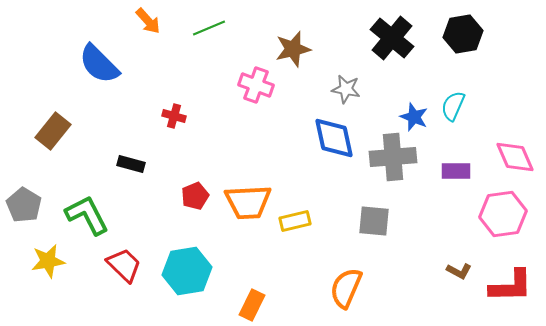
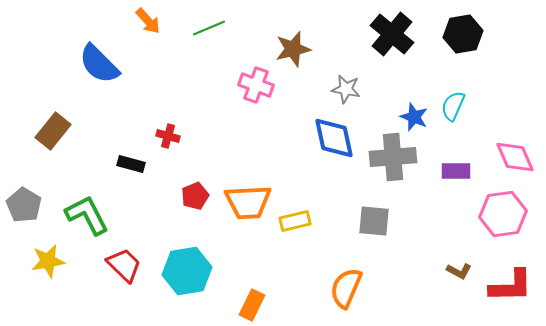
black cross: moved 4 px up
red cross: moved 6 px left, 20 px down
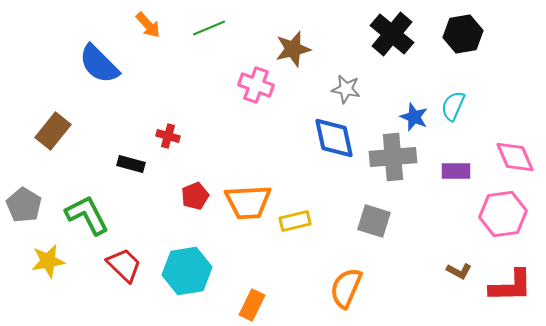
orange arrow: moved 4 px down
gray square: rotated 12 degrees clockwise
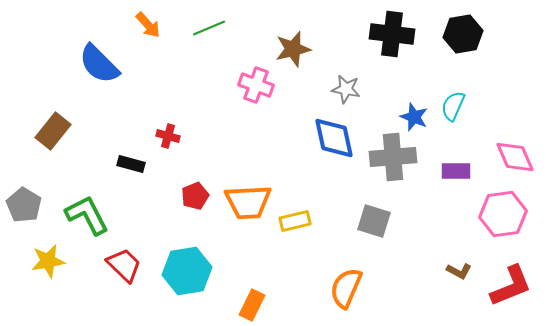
black cross: rotated 33 degrees counterclockwise
red L-shape: rotated 21 degrees counterclockwise
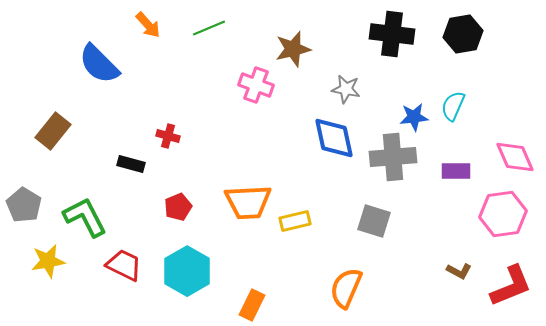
blue star: rotated 28 degrees counterclockwise
red pentagon: moved 17 px left, 11 px down
green L-shape: moved 2 px left, 2 px down
red trapezoid: rotated 18 degrees counterclockwise
cyan hexagon: rotated 21 degrees counterclockwise
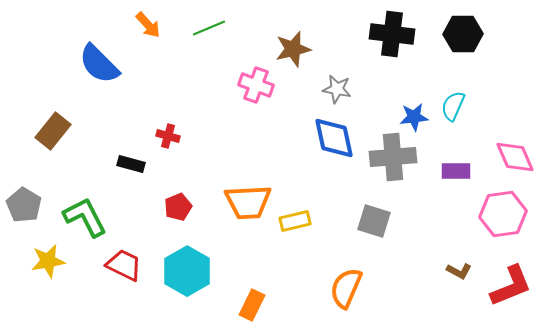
black hexagon: rotated 9 degrees clockwise
gray star: moved 9 px left
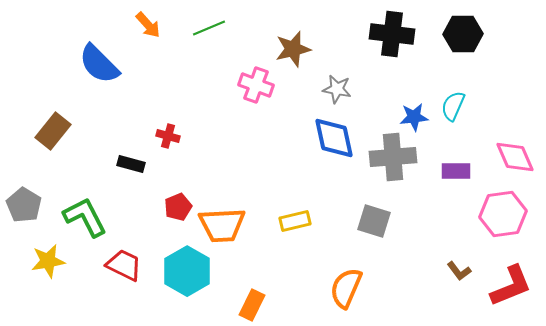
orange trapezoid: moved 26 px left, 23 px down
brown L-shape: rotated 25 degrees clockwise
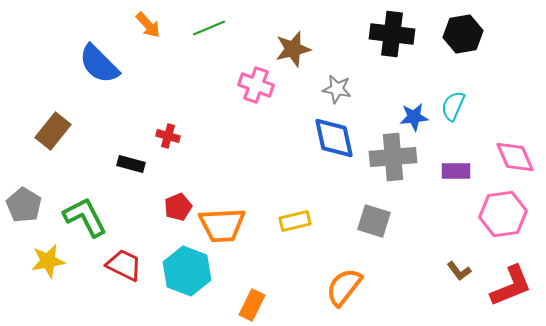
black hexagon: rotated 9 degrees counterclockwise
cyan hexagon: rotated 9 degrees counterclockwise
orange semicircle: moved 2 px left, 1 px up; rotated 15 degrees clockwise
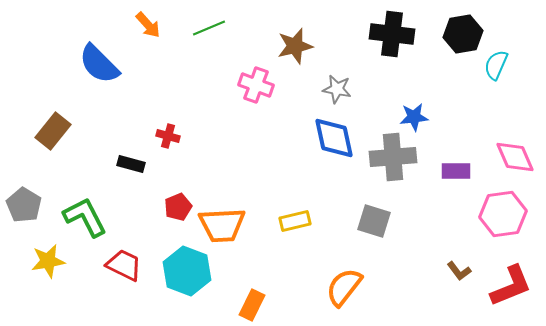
brown star: moved 2 px right, 3 px up
cyan semicircle: moved 43 px right, 41 px up
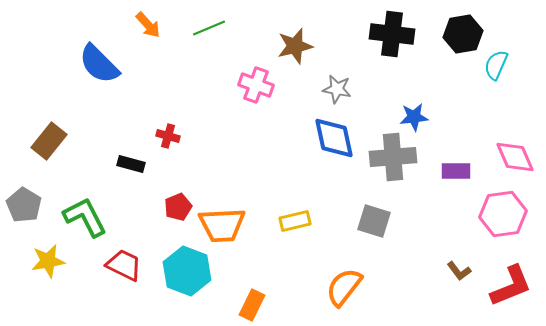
brown rectangle: moved 4 px left, 10 px down
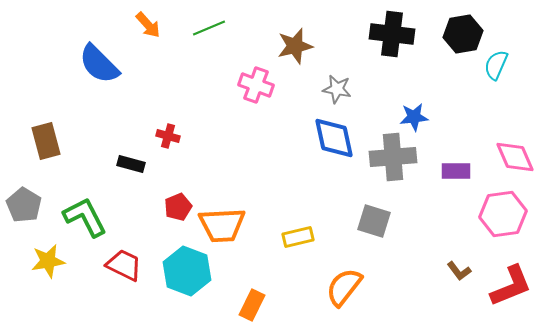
brown rectangle: moved 3 px left; rotated 54 degrees counterclockwise
yellow rectangle: moved 3 px right, 16 px down
